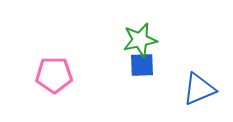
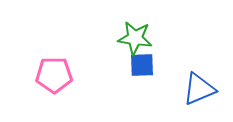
green star: moved 5 px left, 2 px up; rotated 20 degrees clockwise
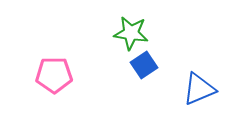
green star: moved 4 px left, 5 px up
blue square: moved 2 px right; rotated 32 degrees counterclockwise
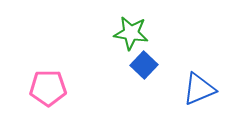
blue square: rotated 12 degrees counterclockwise
pink pentagon: moved 6 px left, 13 px down
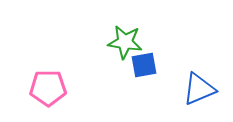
green star: moved 6 px left, 9 px down
blue square: rotated 36 degrees clockwise
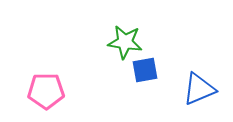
blue square: moved 1 px right, 5 px down
pink pentagon: moved 2 px left, 3 px down
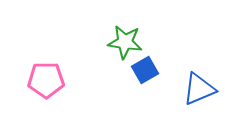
blue square: rotated 20 degrees counterclockwise
pink pentagon: moved 11 px up
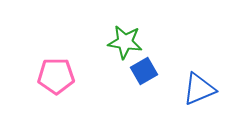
blue square: moved 1 px left, 1 px down
pink pentagon: moved 10 px right, 4 px up
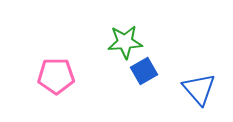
green star: rotated 12 degrees counterclockwise
blue triangle: rotated 48 degrees counterclockwise
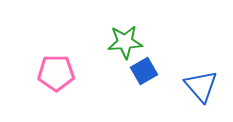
pink pentagon: moved 3 px up
blue triangle: moved 2 px right, 3 px up
